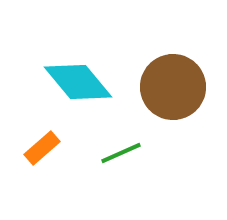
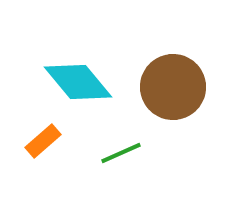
orange rectangle: moved 1 px right, 7 px up
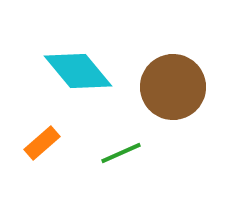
cyan diamond: moved 11 px up
orange rectangle: moved 1 px left, 2 px down
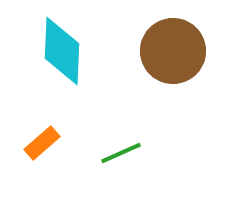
cyan diamond: moved 16 px left, 20 px up; rotated 42 degrees clockwise
brown circle: moved 36 px up
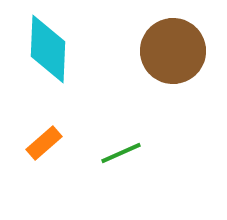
cyan diamond: moved 14 px left, 2 px up
orange rectangle: moved 2 px right
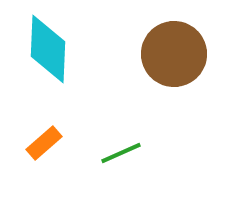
brown circle: moved 1 px right, 3 px down
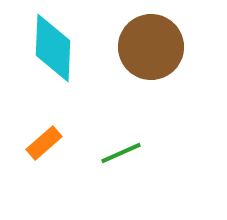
cyan diamond: moved 5 px right, 1 px up
brown circle: moved 23 px left, 7 px up
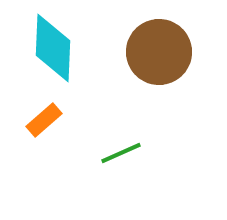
brown circle: moved 8 px right, 5 px down
orange rectangle: moved 23 px up
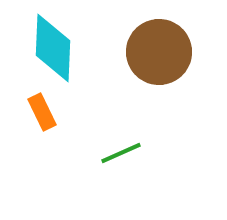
orange rectangle: moved 2 px left, 8 px up; rotated 75 degrees counterclockwise
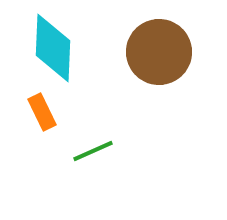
green line: moved 28 px left, 2 px up
